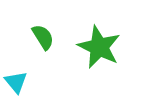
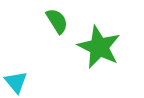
green semicircle: moved 14 px right, 16 px up
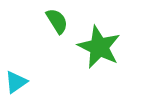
cyan triangle: rotated 35 degrees clockwise
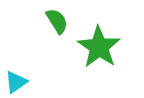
green star: rotated 9 degrees clockwise
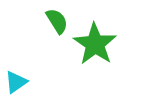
green star: moved 4 px left, 3 px up
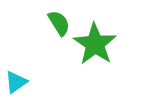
green semicircle: moved 2 px right, 2 px down
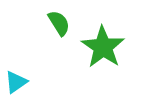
green star: moved 8 px right, 3 px down
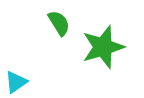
green star: rotated 21 degrees clockwise
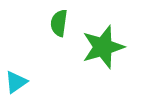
green semicircle: rotated 140 degrees counterclockwise
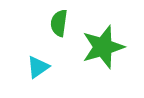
cyan triangle: moved 22 px right, 15 px up
